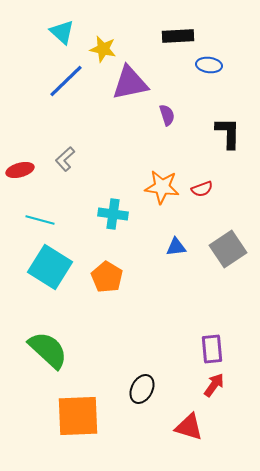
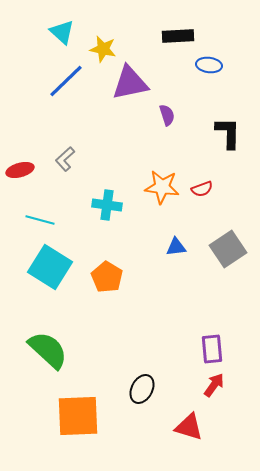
cyan cross: moved 6 px left, 9 px up
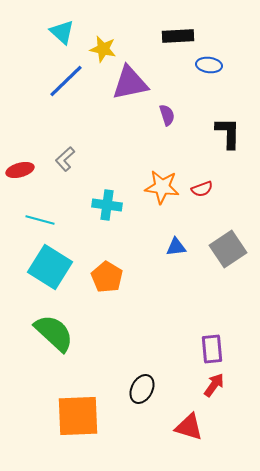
green semicircle: moved 6 px right, 17 px up
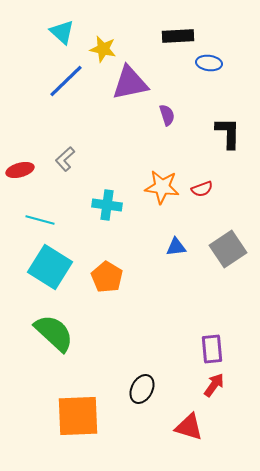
blue ellipse: moved 2 px up
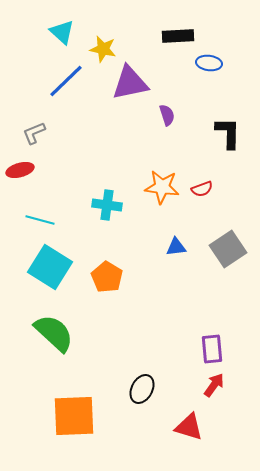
gray L-shape: moved 31 px left, 26 px up; rotated 20 degrees clockwise
orange square: moved 4 px left
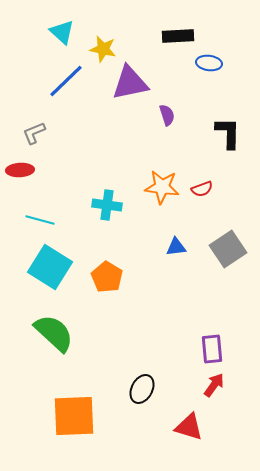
red ellipse: rotated 12 degrees clockwise
